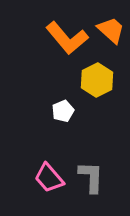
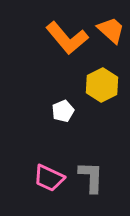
yellow hexagon: moved 5 px right, 5 px down
pink trapezoid: rotated 24 degrees counterclockwise
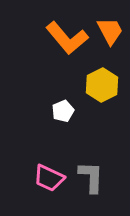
orange trapezoid: moved 1 px left, 1 px down; rotated 20 degrees clockwise
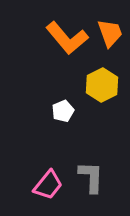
orange trapezoid: moved 2 px down; rotated 8 degrees clockwise
pink trapezoid: moved 1 px left, 7 px down; rotated 76 degrees counterclockwise
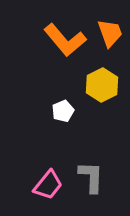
orange L-shape: moved 2 px left, 2 px down
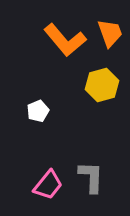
yellow hexagon: rotated 12 degrees clockwise
white pentagon: moved 25 px left
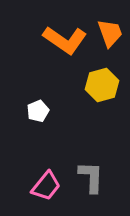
orange L-shape: rotated 15 degrees counterclockwise
pink trapezoid: moved 2 px left, 1 px down
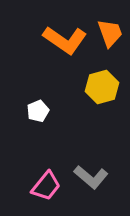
yellow hexagon: moved 2 px down
gray L-shape: rotated 128 degrees clockwise
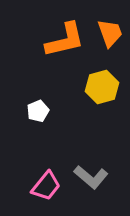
orange L-shape: rotated 48 degrees counterclockwise
